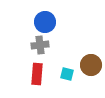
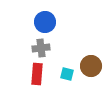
gray cross: moved 1 px right, 3 px down
brown circle: moved 1 px down
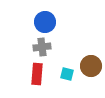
gray cross: moved 1 px right, 1 px up
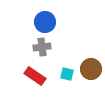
brown circle: moved 3 px down
red rectangle: moved 2 px left, 2 px down; rotated 60 degrees counterclockwise
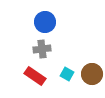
gray cross: moved 2 px down
brown circle: moved 1 px right, 5 px down
cyan square: rotated 16 degrees clockwise
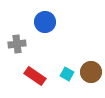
gray cross: moved 25 px left, 5 px up
brown circle: moved 1 px left, 2 px up
